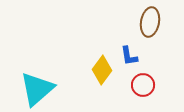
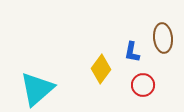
brown ellipse: moved 13 px right, 16 px down; rotated 16 degrees counterclockwise
blue L-shape: moved 3 px right, 4 px up; rotated 20 degrees clockwise
yellow diamond: moved 1 px left, 1 px up
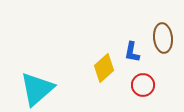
yellow diamond: moved 3 px right, 1 px up; rotated 12 degrees clockwise
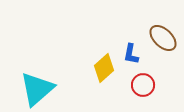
brown ellipse: rotated 40 degrees counterclockwise
blue L-shape: moved 1 px left, 2 px down
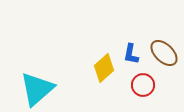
brown ellipse: moved 1 px right, 15 px down
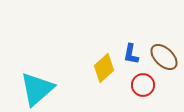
brown ellipse: moved 4 px down
